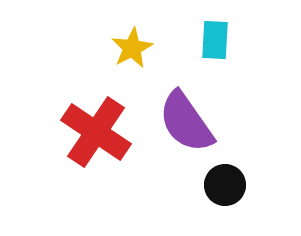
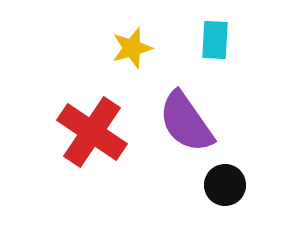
yellow star: rotated 12 degrees clockwise
red cross: moved 4 px left
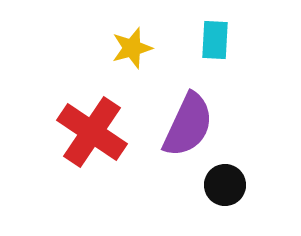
purple semicircle: moved 2 px right, 3 px down; rotated 120 degrees counterclockwise
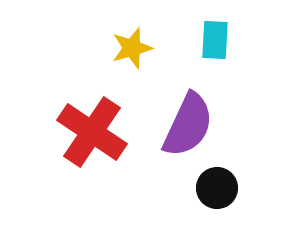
black circle: moved 8 px left, 3 px down
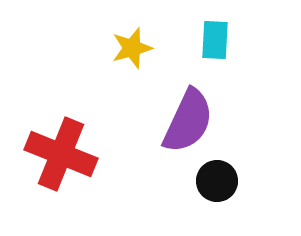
purple semicircle: moved 4 px up
red cross: moved 31 px left, 22 px down; rotated 12 degrees counterclockwise
black circle: moved 7 px up
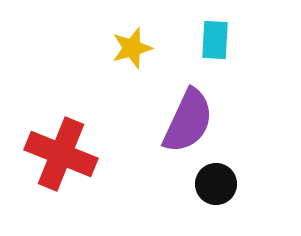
black circle: moved 1 px left, 3 px down
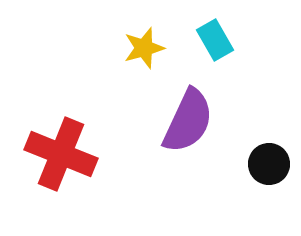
cyan rectangle: rotated 33 degrees counterclockwise
yellow star: moved 12 px right
black circle: moved 53 px right, 20 px up
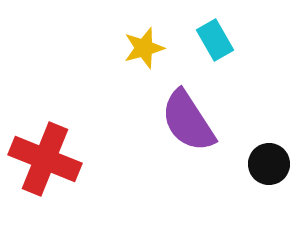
purple semicircle: rotated 122 degrees clockwise
red cross: moved 16 px left, 5 px down
